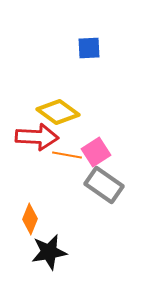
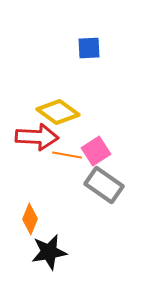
pink square: moved 1 px up
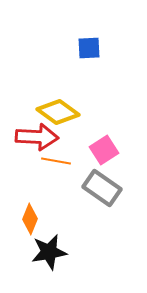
pink square: moved 8 px right, 1 px up
orange line: moved 11 px left, 6 px down
gray rectangle: moved 2 px left, 3 px down
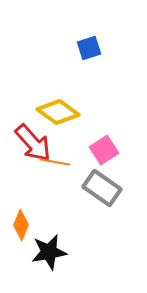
blue square: rotated 15 degrees counterclockwise
red arrow: moved 4 px left, 6 px down; rotated 45 degrees clockwise
orange line: moved 1 px left, 1 px down
orange diamond: moved 9 px left, 6 px down
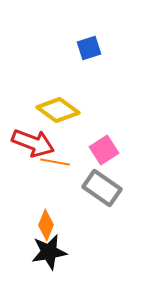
yellow diamond: moved 2 px up
red arrow: rotated 27 degrees counterclockwise
orange diamond: moved 25 px right
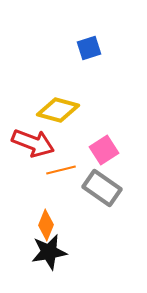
yellow diamond: rotated 21 degrees counterclockwise
orange line: moved 6 px right, 8 px down; rotated 24 degrees counterclockwise
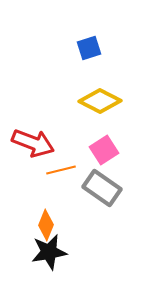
yellow diamond: moved 42 px right, 9 px up; rotated 12 degrees clockwise
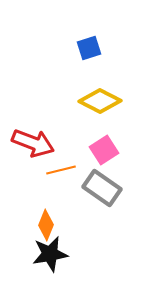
black star: moved 1 px right, 2 px down
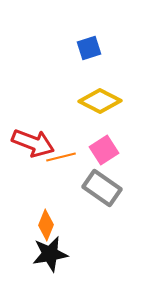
orange line: moved 13 px up
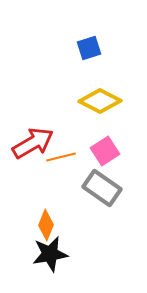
red arrow: rotated 51 degrees counterclockwise
pink square: moved 1 px right, 1 px down
